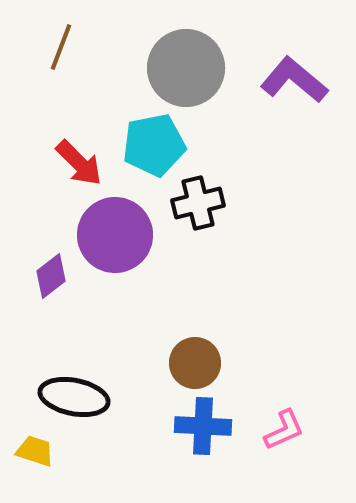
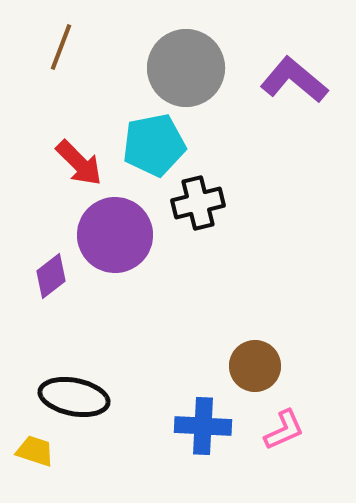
brown circle: moved 60 px right, 3 px down
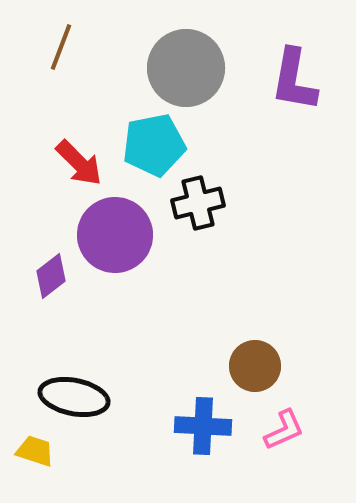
purple L-shape: rotated 120 degrees counterclockwise
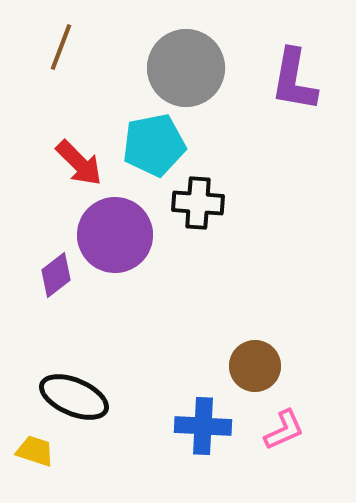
black cross: rotated 18 degrees clockwise
purple diamond: moved 5 px right, 1 px up
black ellipse: rotated 12 degrees clockwise
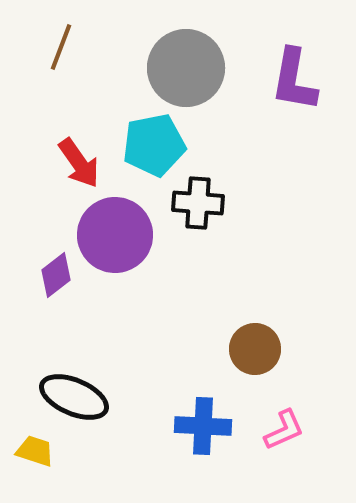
red arrow: rotated 10 degrees clockwise
brown circle: moved 17 px up
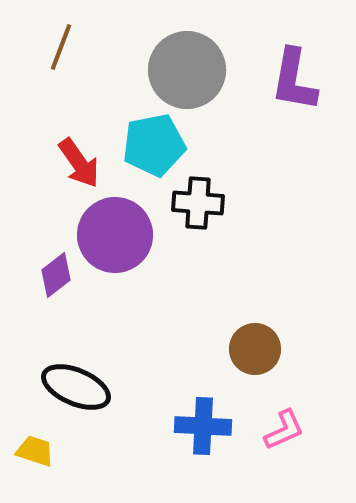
gray circle: moved 1 px right, 2 px down
black ellipse: moved 2 px right, 10 px up
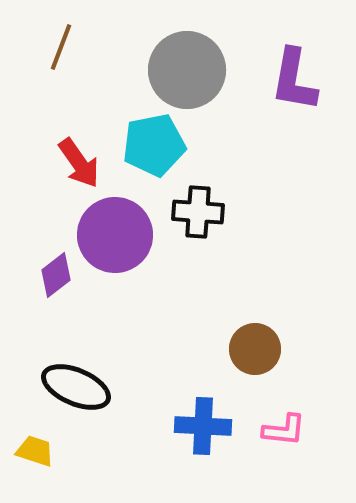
black cross: moved 9 px down
pink L-shape: rotated 30 degrees clockwise
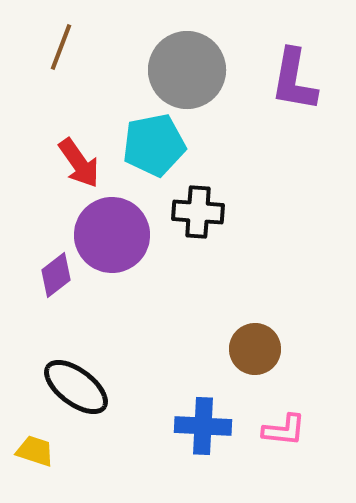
purple circle: moved 3 px left
black ellipse: rotated 14 degrees clockwise
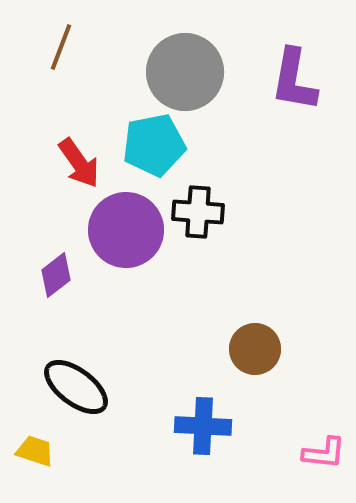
gray circle: moved 2 px left, 2 px down
purple circle: moved 14 px right, 5 px up
pink L-shape: moved 40 px right, 23 px down
